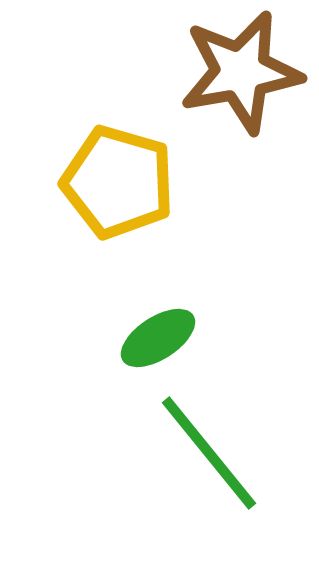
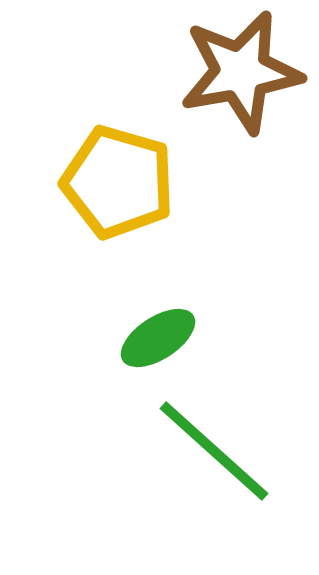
green line: moved 5 px right, 2 px up; rotated 9 degrees counterclockwise
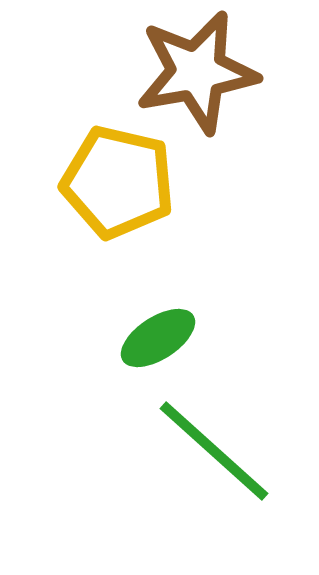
brown star: moved 44 px left
yellow pentagon: rotated 3 degrees counterclockwise
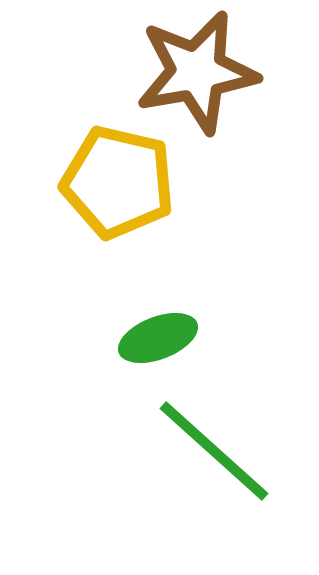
green ellipse: rotated 12 degrees clockwise
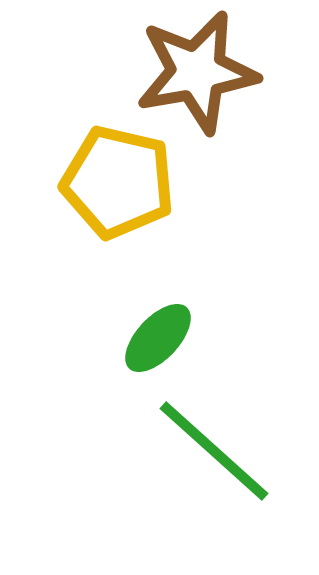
green ellipse: rotated 26 degrees counterclockwise
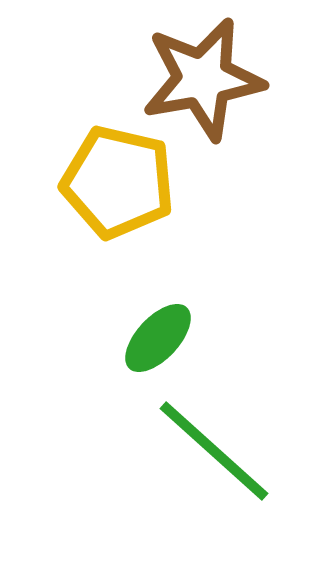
brown star: moved 6 px right, 7 px down
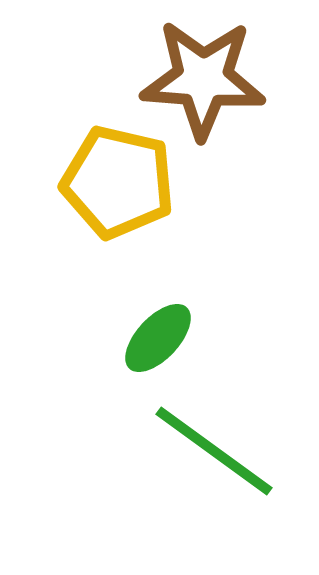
brown star: rotated 14 degrees clockwise
green line: rotated 6 degrees counterclockwise
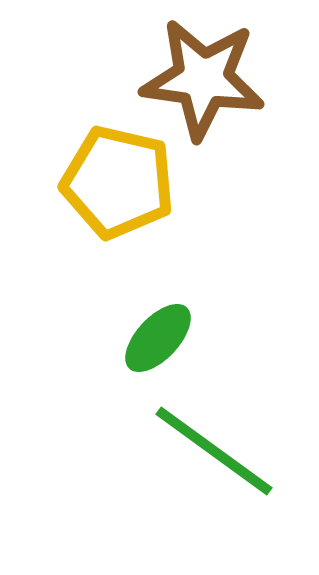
brown star: rotated 4 degrees clockwise
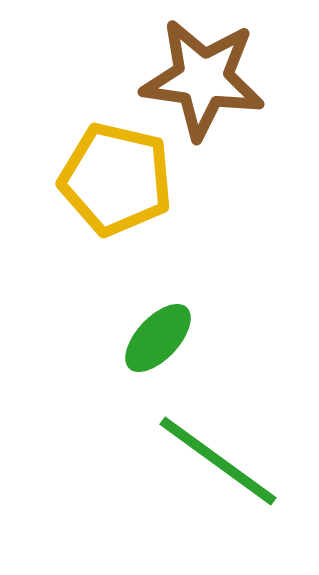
yellow pentagon: moved 2 px left, 3 px up
green line: moved 4 px right, 10 px down
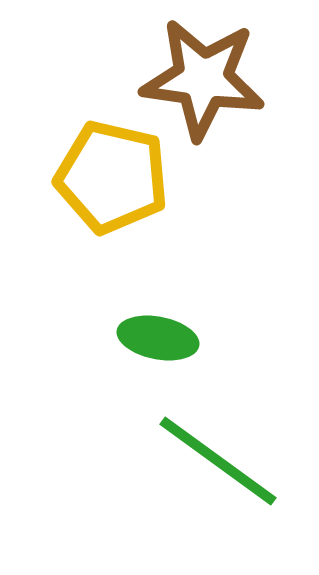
yellow pentagon: moved 4 px left, 2 px up
green ellipse: rotated 58 degrees clockwise
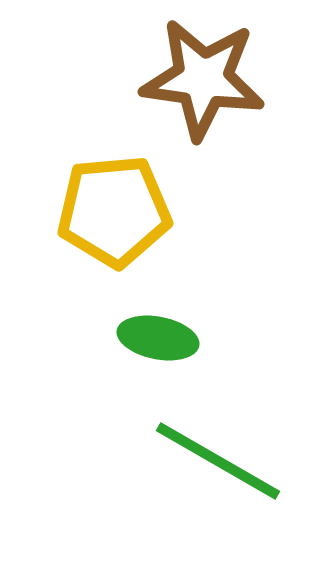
yellow pentagon: moved 2 px right, 34 px down; rotated 18 degrees counterclockwise
green line: rotated 6 degrees counterclockwise
